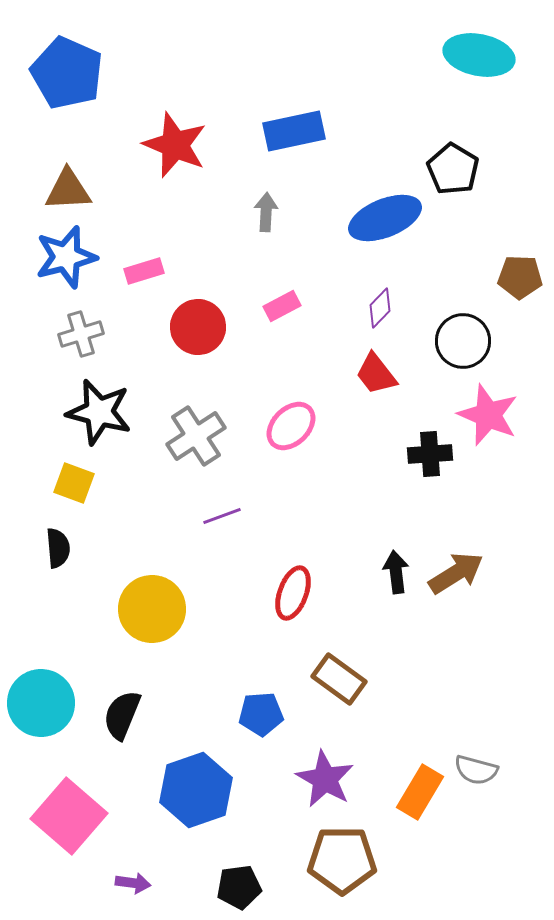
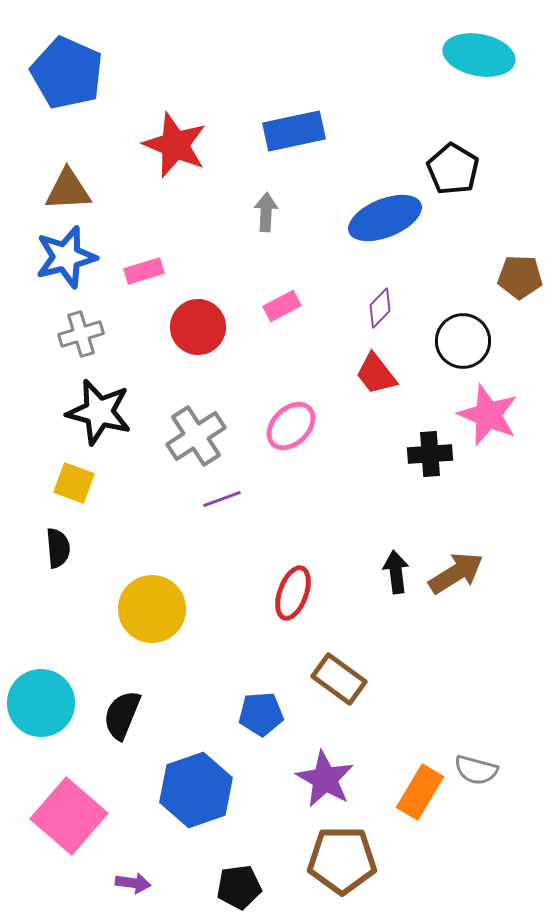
purple line at (222, 516): moved 17 px up
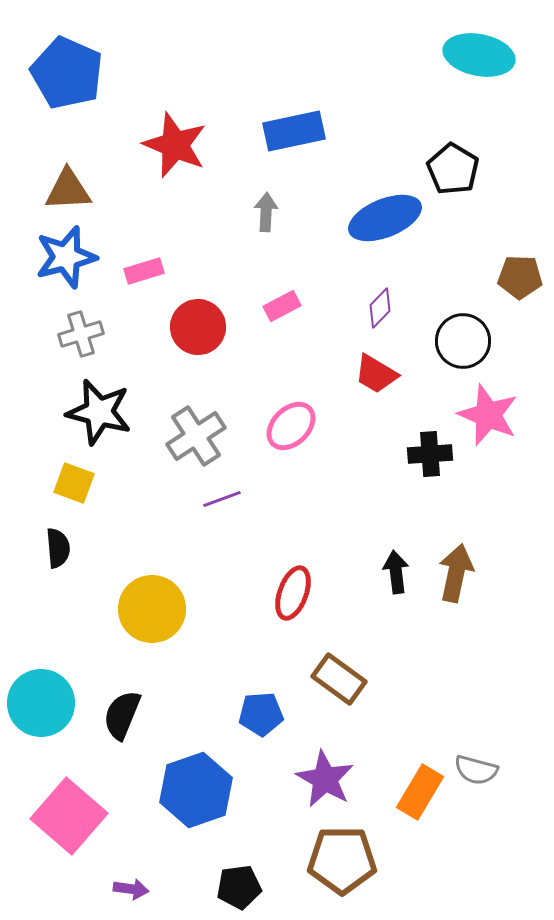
red trapezoid at (376, 374): rotated 21 degrees counterclockwise
brown arrow at (456, 573): rotated 46 degrees counterclockwise
purple arrow at (133, 883): moved 2 px left, 6 px down
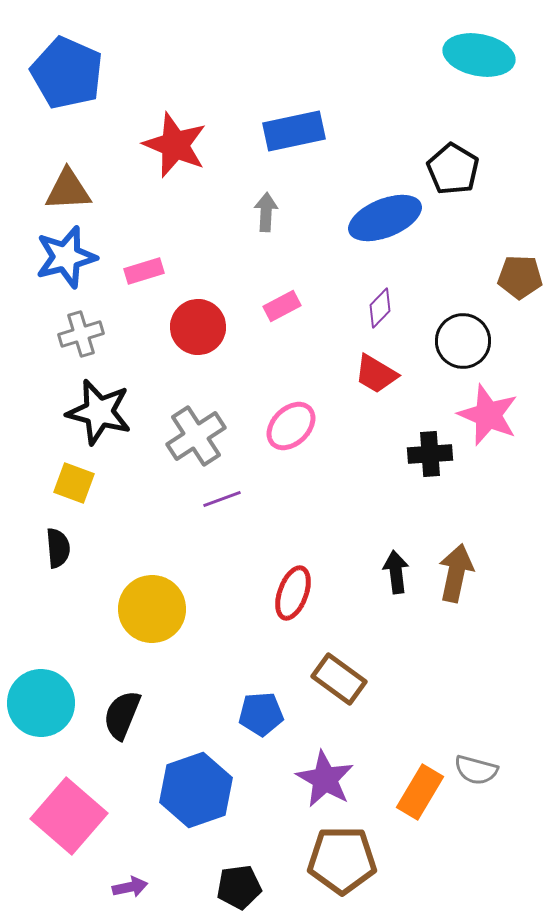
purple arrow at (131, 889): moved 1 px left, 2 px up; rotated 20 degrees counterclockwise
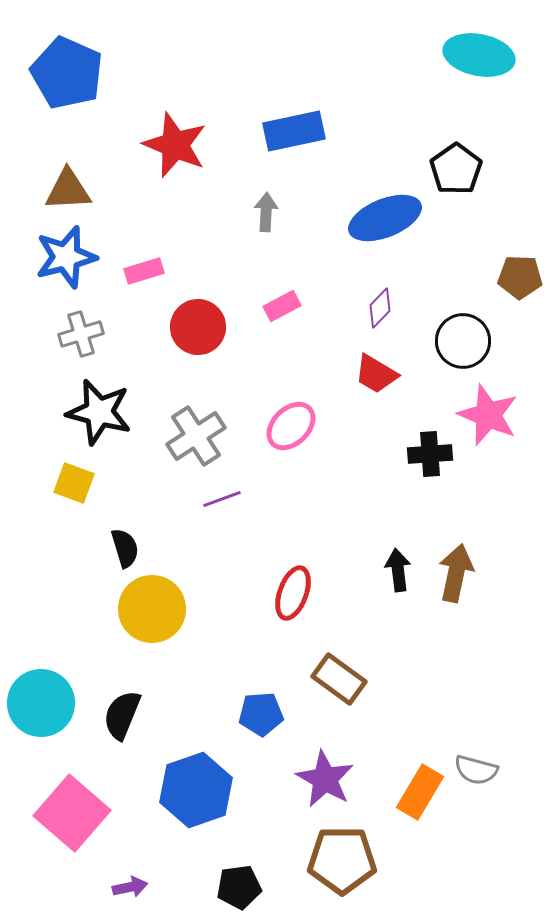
black pentagon at (453, 169): moved 3 px right; rotated 6 degrees clockwise
black semicircle at (58, 548): moved 67 px right; rotated 12 degrees counterclockwise
black arrow at (396, 572): moved 2 px right, 2 px up
pink square at (69, 816): moved 3 px right, 3 px up
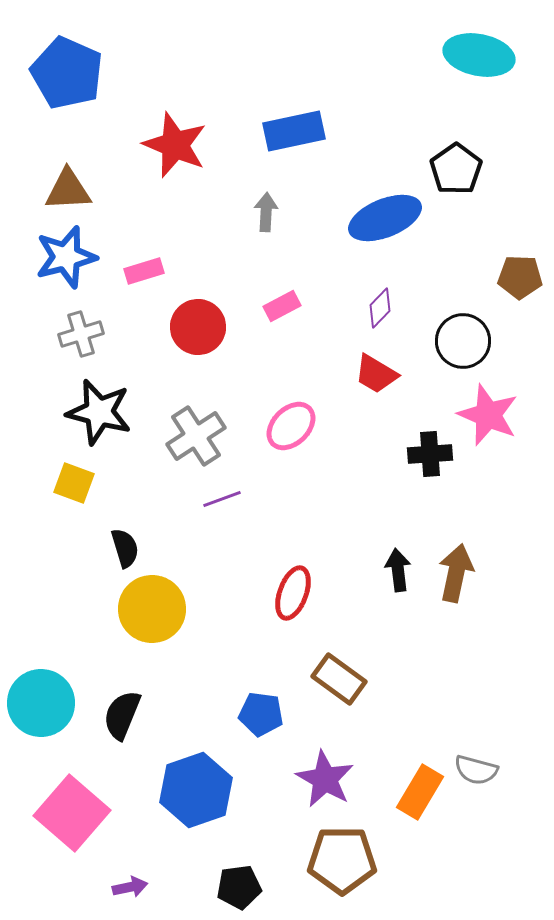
blue pentagon at (261, 714): rotated 12 degrees clockwise
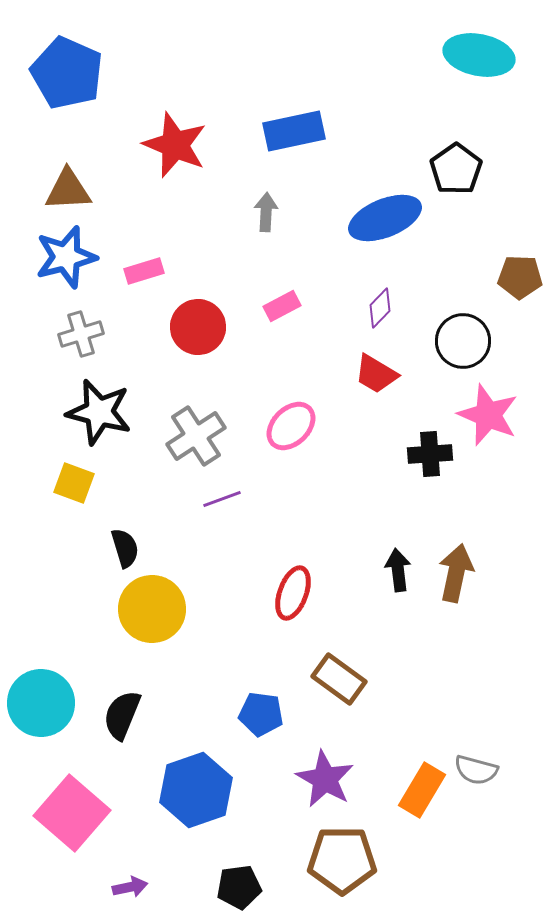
orange rectangle at (420, 792): moved 2 px right, 2 px up
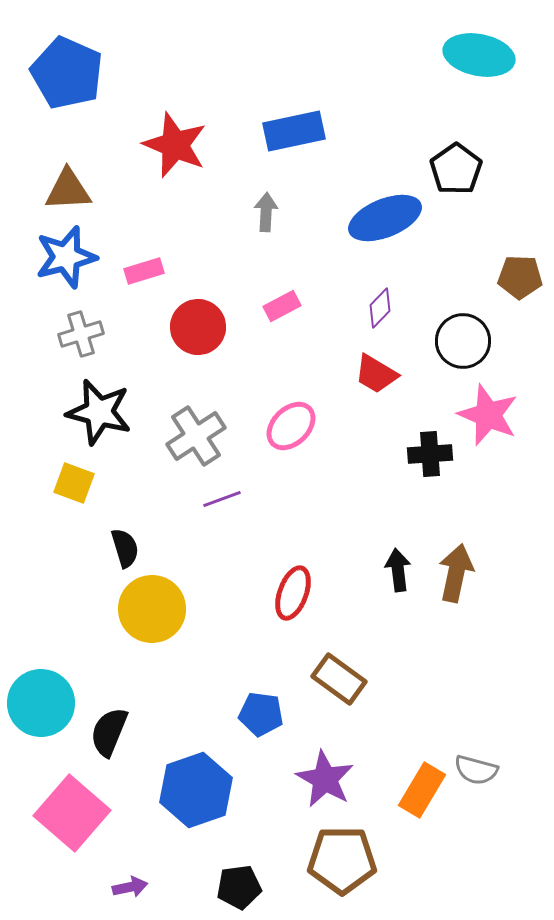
black semicircle at (122, 715): moved 13 px left, 17 px down
